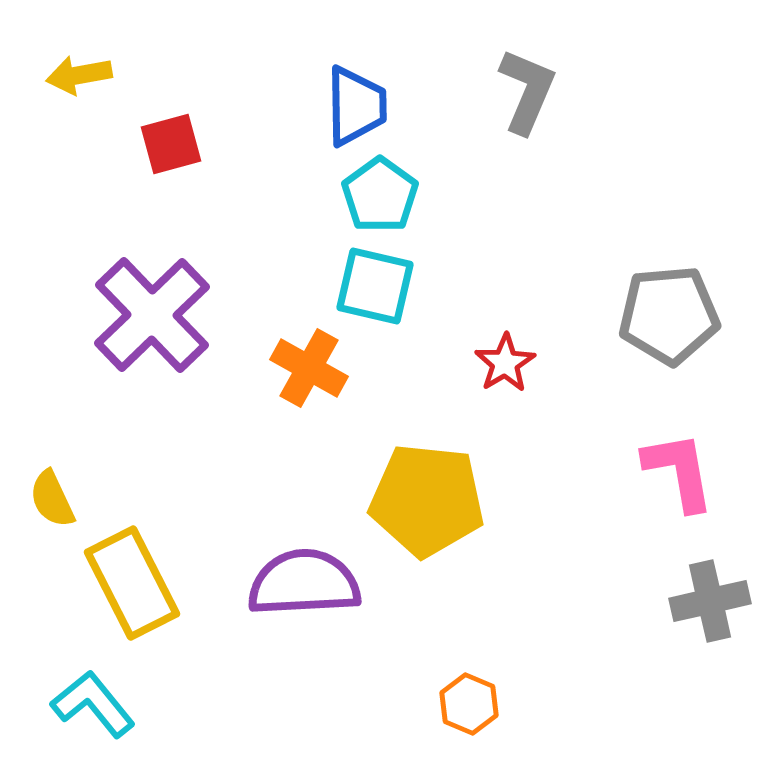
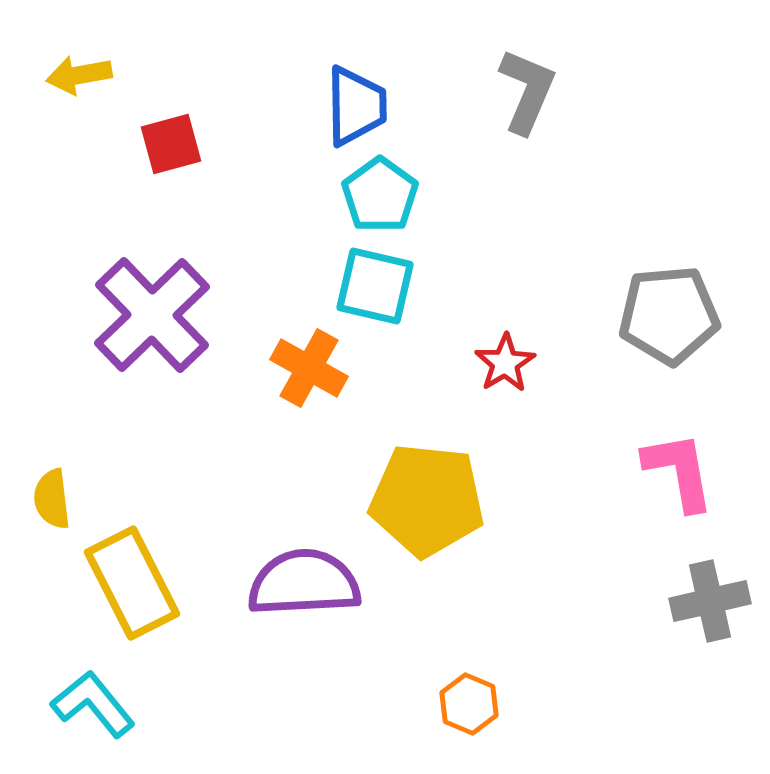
yellow semicircle: rotated 18 degrees clockwise
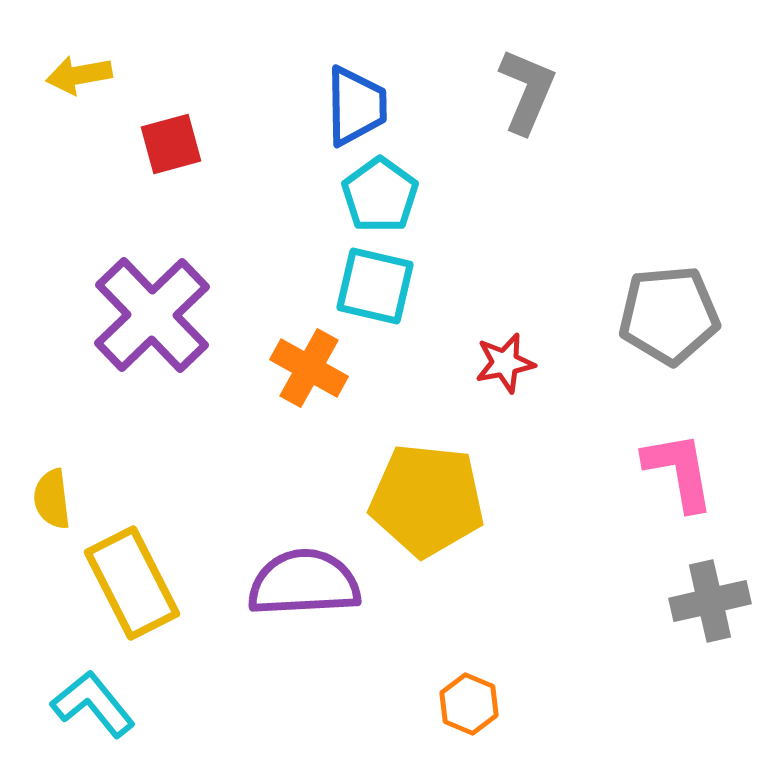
red star: rotated 20 degrees clockwise
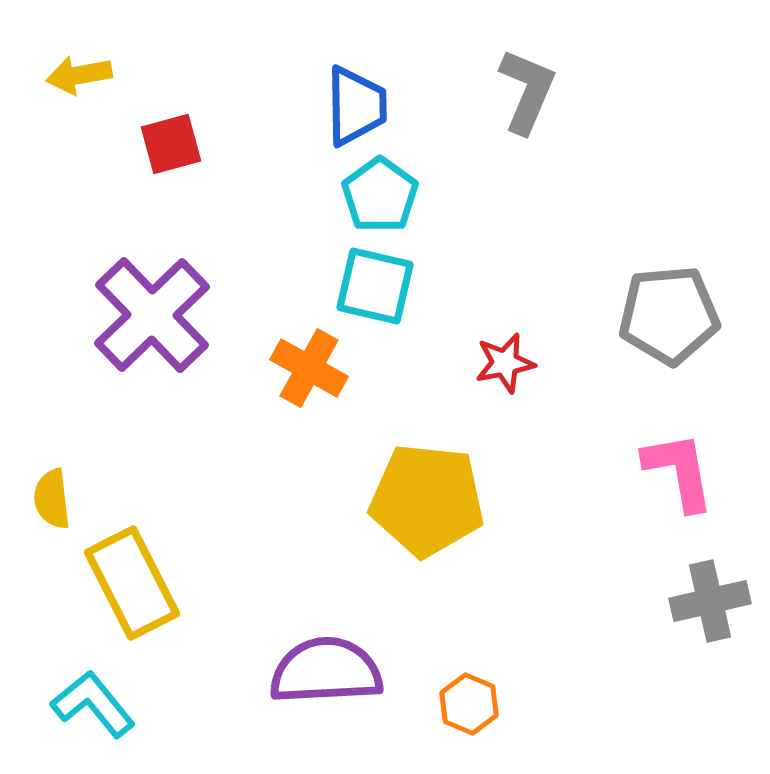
purple semicircle: moved 22 px right, 88 px down
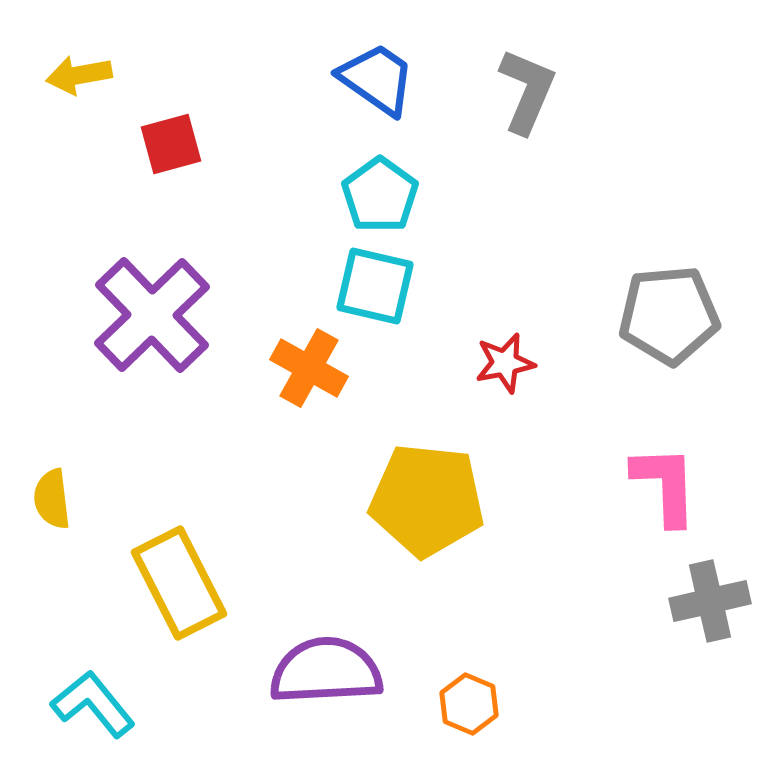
blue trapezoid: moved 21 px right, 27 px up; rotated 54 degrees counterclockwise
pink L-shape: moved 14 px left, 14 px down; rotated 8 degrees clockwise
yellow rectangle: moved 47 px right
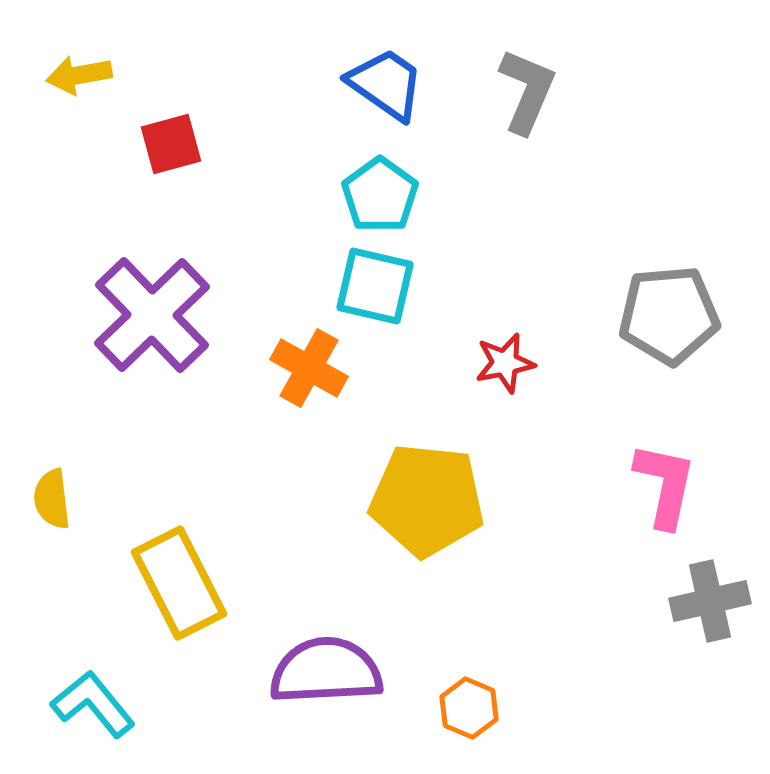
blue trapezoid: moved 9 px right, 5 px down
pink L-shape: rotated 14 degrees clockwise
orange hexagon: moved 4 px down
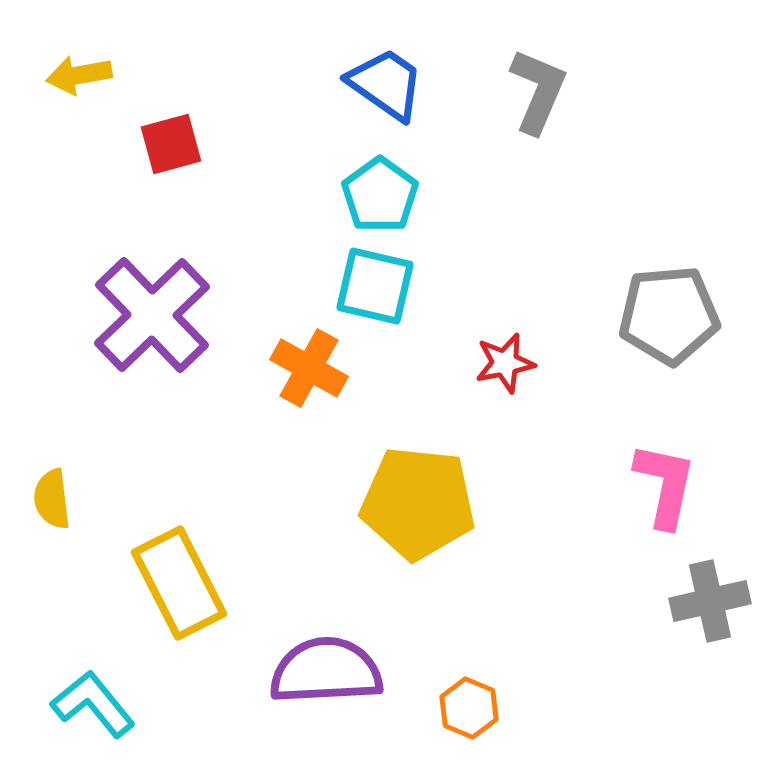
gray L-shape: moved 11 px right
yellow pentagon: moved 9 px left, 3 px down
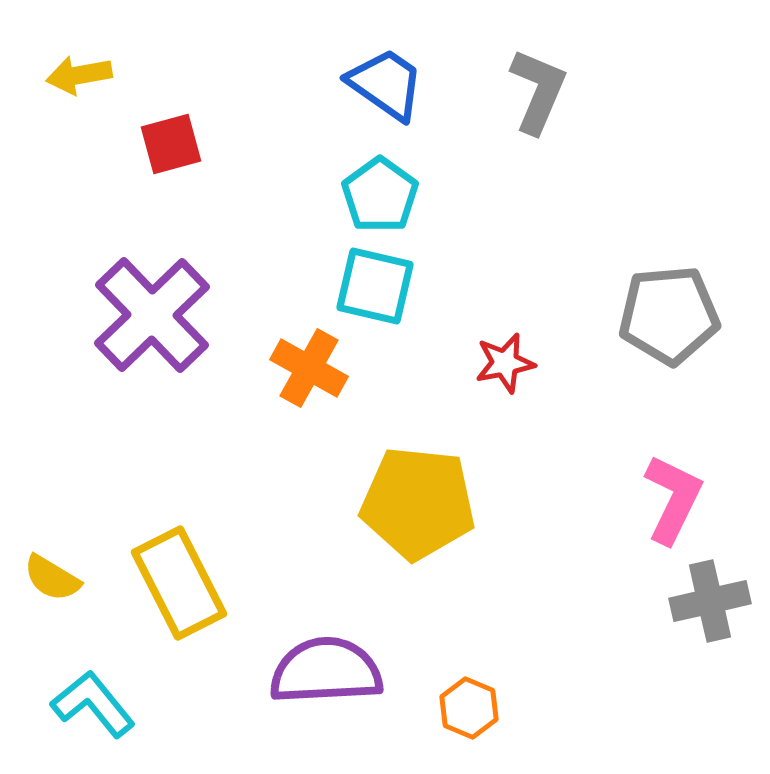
pink L-shape: moved 8 px right, 14 px down; rotated 14 degrees clockwise
yellow semicircle: moved 79 px down; rotated 52 degrees counterclockwise
